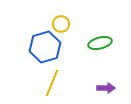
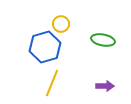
green ellipse: moved 3 px right, 3 px up; rotated 25 degrees clockwise
purple arrow: moved 1 px left, 2 px up
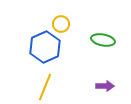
blue hexagon: rotated 8 degrees counterclockwise
yellow line: moved 7 px left, 4 px down
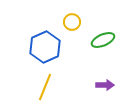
yellow circle: moved 11 px right, 2 px up
green ellipse: rotated 35 degrees counterclockwise
purple arrow: moved 1 px up
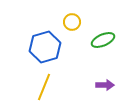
blue hexagon: rotated 8 degrees clockwise
yellow line: moved 1 px left
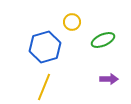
purple arrow: moved 4 px right, 6 px up
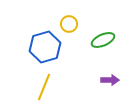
yellow circle: moved 3 px left, 2 px down
purple arrow: moved 1 px right, 1 px down
